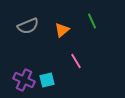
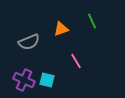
gray semicircle: moved 1 px right, 16 px down
orange triangle: moved 1 px left, 1 px up; rotated 21 degrees clockwise
cyan square: rotated 28 degrees clockwise
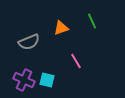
orange triangle: moved 1 px up
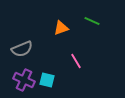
green line: rotated 42 degrees counterclockwise
gray semicircle: moved 7 px left, 7 px down
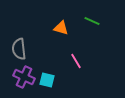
orange triangle: rotated 35 degrees clockwise
gray semicircle: moved 3 px left; rotated 105 degrees clockwise
purple cross: moved 3 px up
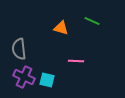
pink line: rotated 56 degrees counterclockwise
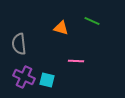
gray semicircle: moved 5 px up
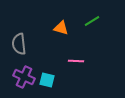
green line: rotated 56 degrees counterclockwise
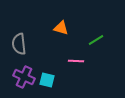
green line: moved 4 px right, 19 px down
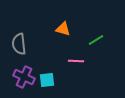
orange triangle: moved 2 px right, 1 px down
cyan square: rotated 21 degrees counterclockwise
